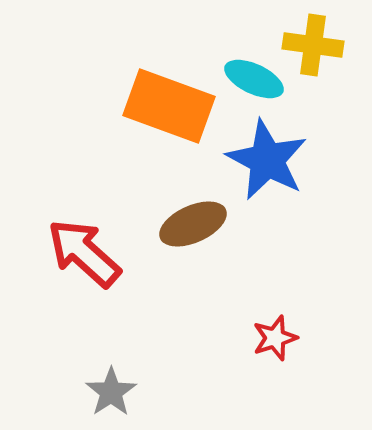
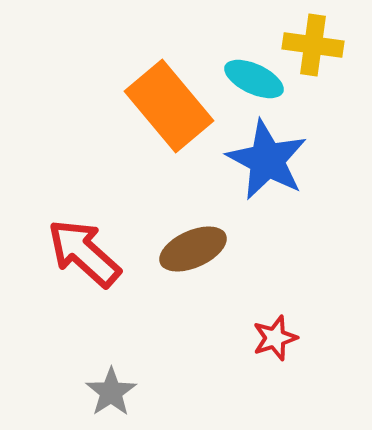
orange rectangle: rotated 30 degrees clockwise
brown ellipse: moved 25 px down
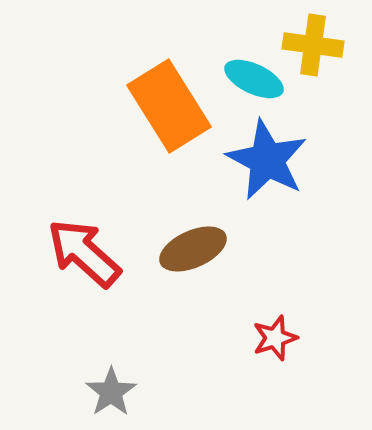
orange rectangle: rotated 8 degrees clockwise
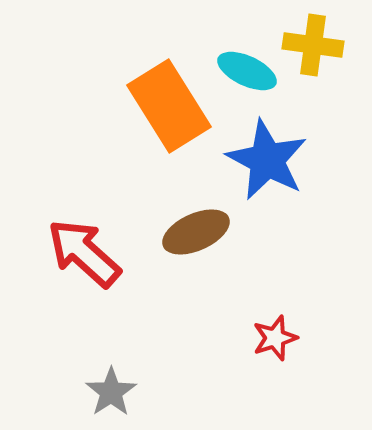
cyan ellipse: moved 7 px left, 8 px up
brown ellipse: moved 3 px right, 17 px up
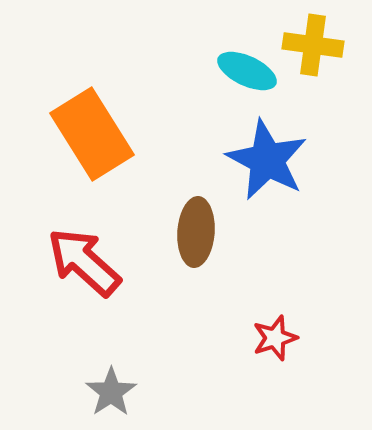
orange rectangle: moved 77 px left, 28 px down
brown ellipse: rotated 62 degrees counterclockwise
red arrow: moved 9 px down
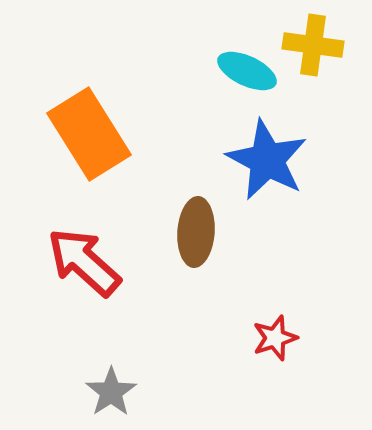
orange rectangle: moved 3 px left
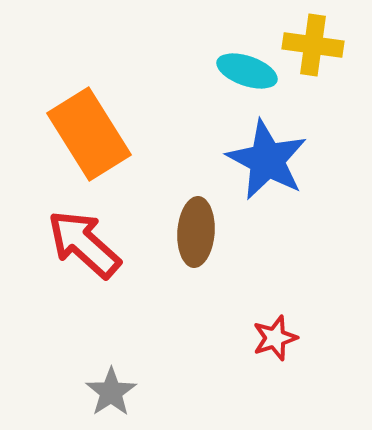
cyan ellipse: rotated 6 degrees counterclockwise
red arrow: moved 18 px up
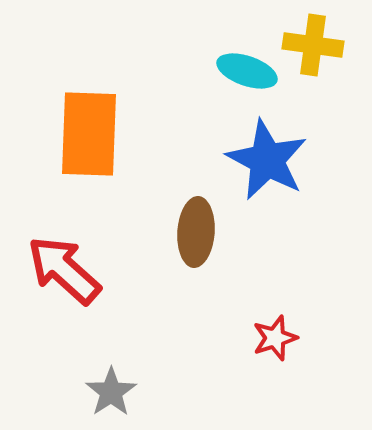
orange rectangle: rotated 34 degrees clockwise
red arrow: moved 20 px left, 26 px down
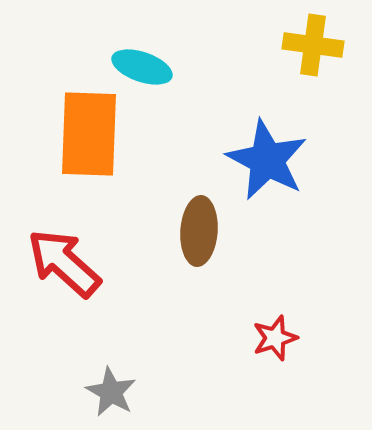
cyan ellipse: moved 105 px left, 4 px up
brown ellipse: moved 3 px right, 1 px up
red arrow: moved 7 px up
gray star: rotated 9 degrees counterclockwise
